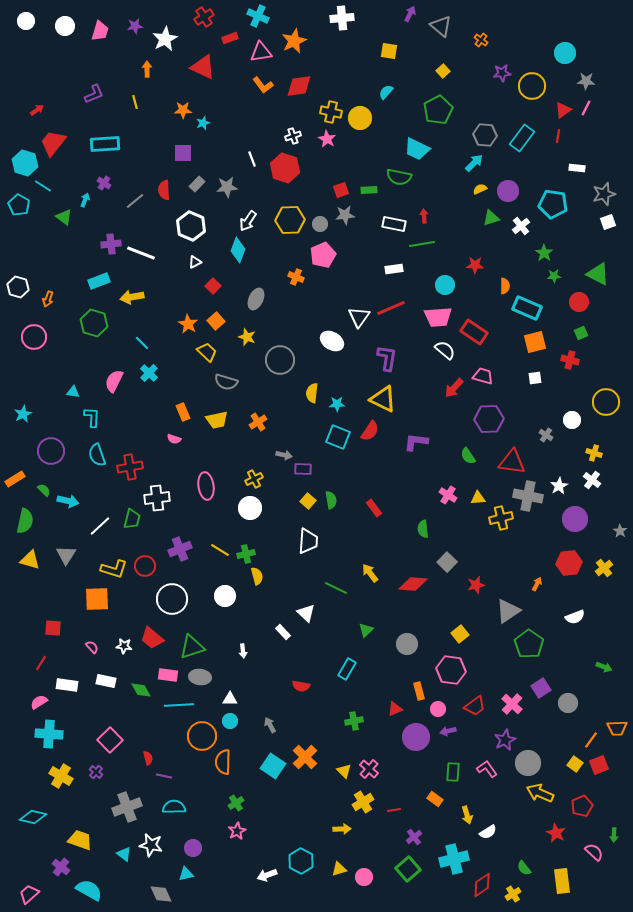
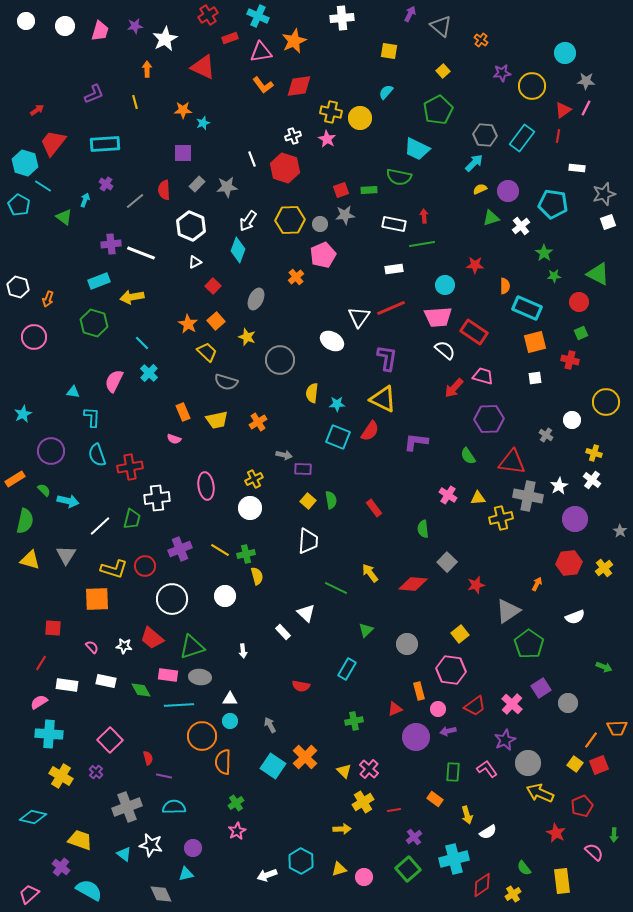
red cross at (204, 17): moved 4 px right, 2 px up
purple cross at (104, 183): moved 2 px right, 1 px down
orange cross at (296, 277): rotated 28 degrees clockwise
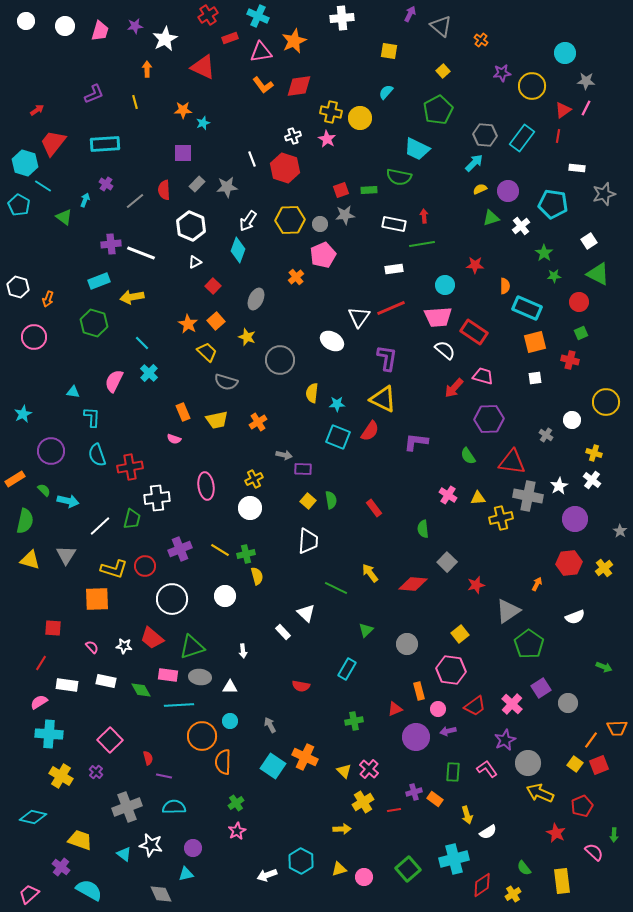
white square at (608, 222): moved 19 px left, 19 px down; rotated 14 degrees counterclockwise
white triangle at (230, 699): moved 12 px up
orange cross at (305, 757): rotated 20 degrees counterclockwise
purple cross at (414, 837): moved 45 px up; rotated 21 degrees clockwise
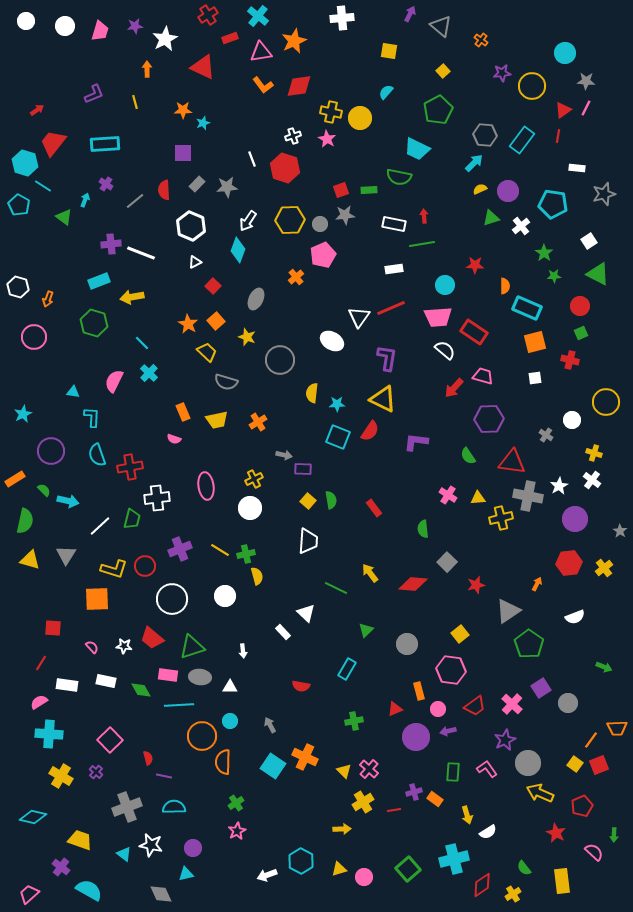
cyan cross at (258, 16): rotated 15 degrees clockwise
cyan rectangle at (522, 138): moved 2 px down
red circle at (579, 302): moved 1 px right, 4 px down
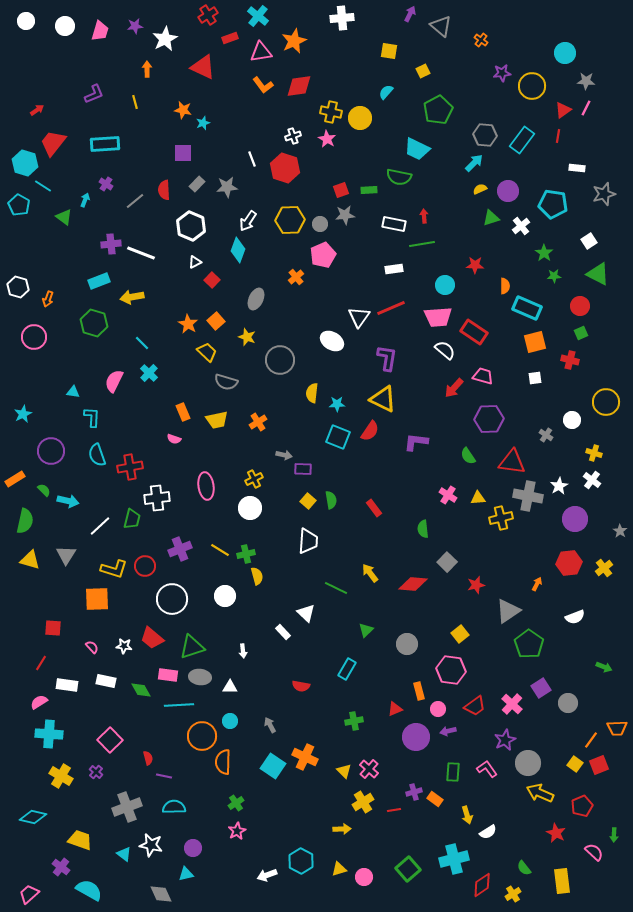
yellow square at (443, 71): moved 20 px left; rotated 16 degrees clockwise
orange star at (183, 110): rotated 12 degrees clockwise
red square at (213, 286): moved 1 px left, 6 px up
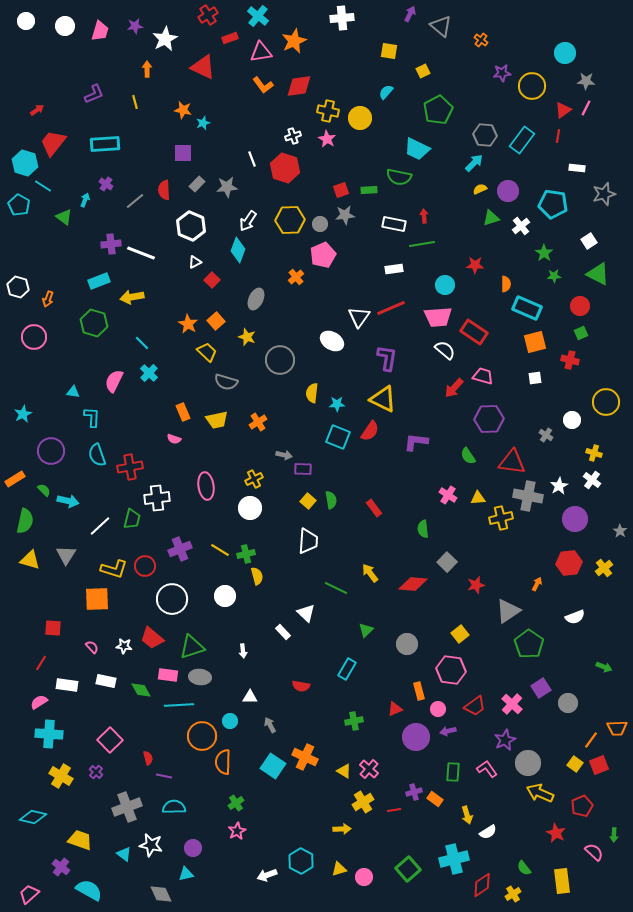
yellow cross at (331, 112): moved 3 px left, 1 px up
orange semicircle at (505, 286): moved 1 px right, 2 px up
white triangle at (230, 687): moved 20 px right, 10 px down
yellow triangle at (344, 771): rotated 14 degrees counterclockwise
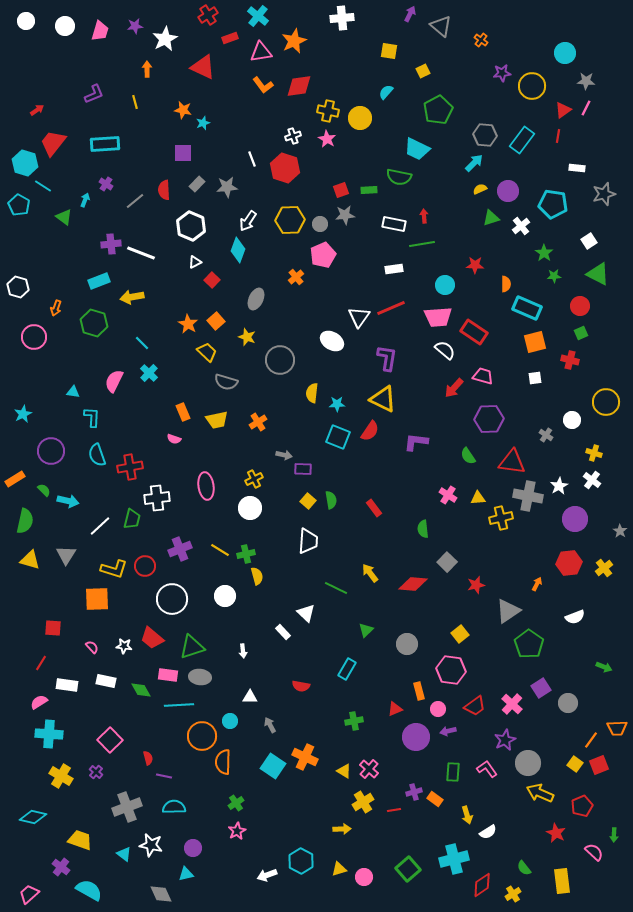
orange arrow at (48, 299): moved 8 px right, 9 px down
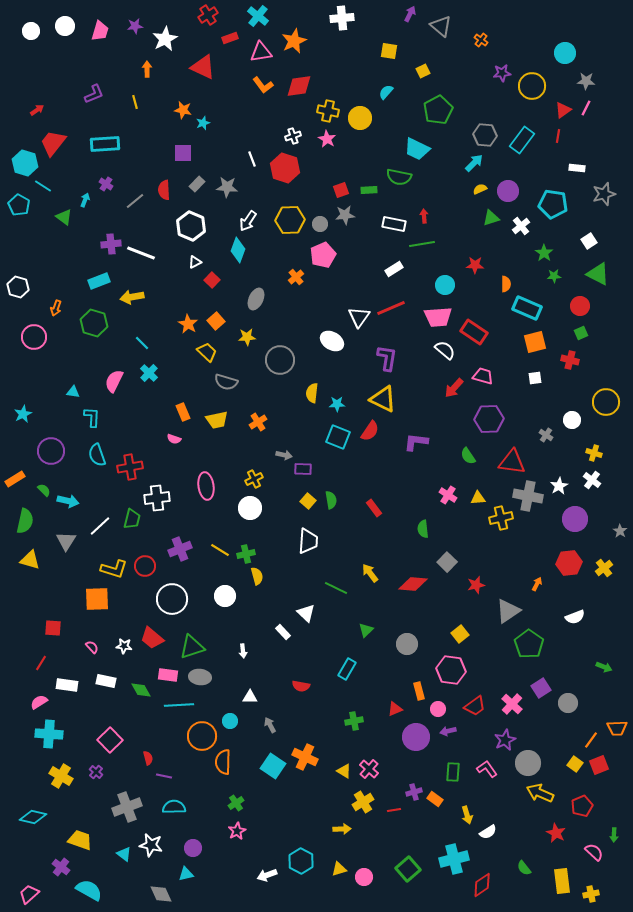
white circle at (26, 21): moved 5 px right, 10 px down
gray star at (227, 187): rotated 10 degrees clockwise
white rectangle at (394, 269): rotated 24 degrees counterclockwise
yellow star at (247, 337): rotated 24 degrees counterclockwise
gray triangle at (66, 555): moved 14 px up
yellow cross at (513, 894): moved 78 px right; rotated 21 degrees clockwise
